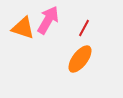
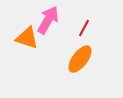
orange triangle: moved 4 px right, 10 px down
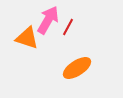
red line: moved 16 px left, 1 px up
orange ellipse: moved 3 px left, 9 px down; rotated 20 degrees clockwise
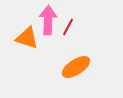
pink arrow: rotated 28 degrees counterclockwise
orange ellipse: moved 1 px left, 1 px up
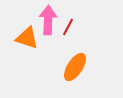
orange ellipse: moved 1 px left; rotated 24 degrees counterclockwise
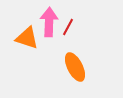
pink arrow: moved 1 px right, 2 px down
orange ellipse: rotated 60 degrees counterclockwise
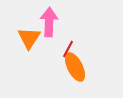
red line: moved 22 px down
orange triangle: moved 2 px right; rotated 45 degrees clockwise
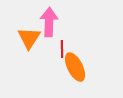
red line: moved 6 px left; rotated 30 degrees counterclockwise
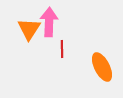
orange triangle: moved 9 px up
orange ellipse: moved 27 px right
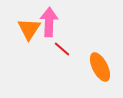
red line: rotated 48 degrees counterclockwise
orange ellipse: moved 2 px left
